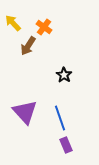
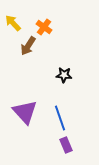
black star: rotated 28 degrees counterclockwise
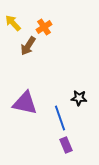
orange cross: rotated 21 degrees clockwise
black star: moved 15 px right, 23 px down
purple triangle: moved 9 px up; rotated 36 degrees counterclockwise
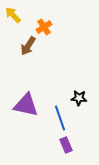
yellow arrow: moved 8 px up
purple triangle: moved 1 px right, 2 px down
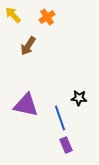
orange cross: moved 3 px right, 10 px up
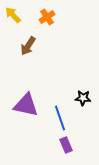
black star: moved 4 px right
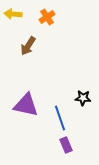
yellow arrow: moved 1 px up; rotated 42 degrees counterclockwise
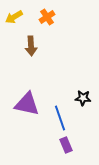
yellow arrow: moved 1 px right, 3 px down; rotated 36 degrees counterclockwise
brown arrow: moved 3 px right; rotated 36 degrees counterclockwise
purple triangle: moved 1 px right, 1 px up
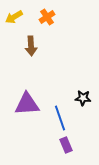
purple triangle: rotated 16 degrees counterclockwise
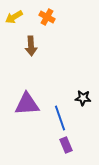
orange cross: rotated 28 degrees counterclockwise
